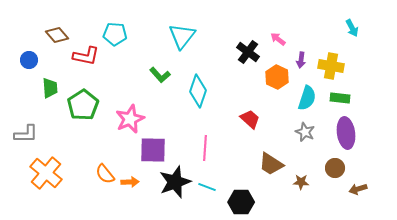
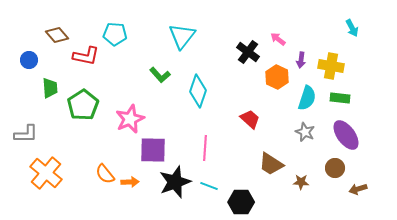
purple ellipse: moved 2 px down; rotated 28 degrees counterclockwise
cyan line: moved 2 px right, 1 px up
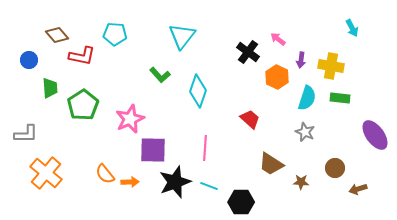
red L-shape: moved 4 px left
purple ellipse: moved 29 px right
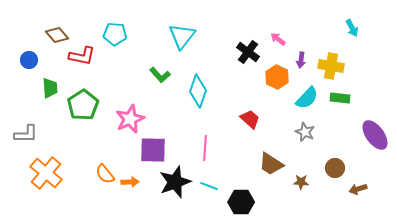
cyan semicircle: rotated 25 degrees clockwise
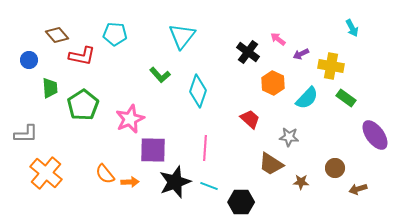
purple arrow: moved 6 px up; rotated 56 degrees clockwise
orange hexagon: moved 4 px left, 6 px down
green rectangle: moved 6 px right; rotated 30 degrees clockwise
gray star: moved 16 px left, 5 px down; rotated 18 degrees counterclockwise
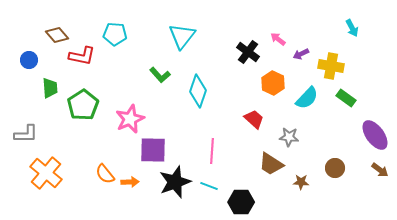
red trapezoid: moved 4 px right
pink line: moved 7 px right, 3 px down
brown arrow: moved 22 px right, 19 px up; rotated 126 degrees counterclockwise
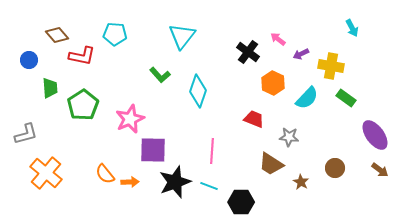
red trapezoid: rotated 20 degrees counterclockwise
gray L-shape: rotated 15 degrees counterclockwise
brown star: rotated 28 degrees clockwise
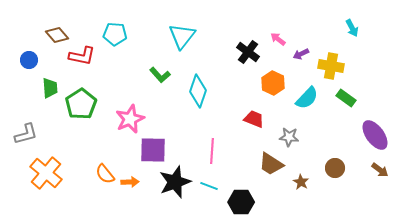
green pentagon: moved 2 px left, 1 px up
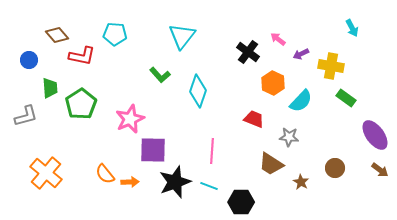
cyan semicircle: moved 6 px left, 3 px down
gray L-shape: moved 18 px up
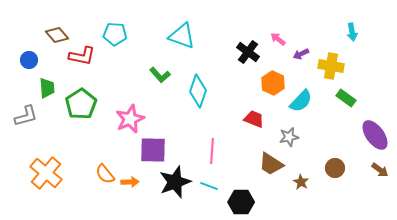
cyan arrow: moved 4 px down; rotated 18 degrees clockwise
cyan triangle: rotated 48 degrees counterclockwise
green trapezoid: moved 3 px left
gray star: rotated 18 degrees counterclockwise
